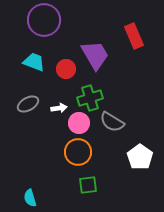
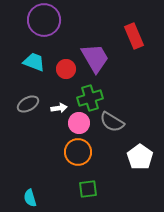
purple trapezoid: moved 3 px down
green square: moved 4 px down
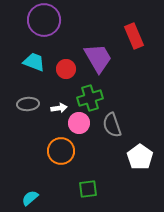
purple trapezoid: moved 3 px right
gray ellipse: rotated 25 degrees clockwise
gray semicircle: moved 3 px down; rotated 40 degrees clockwise
orange circle: moved 17 px left, 1 px up
cyan semicircle: rotated 66 degrees clockwise
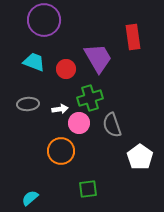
red rectangle: moved 1 px left, 1 px down; rotated 15 degrees clockwise
white arrow: moved 1 px right, 1 px down
